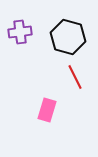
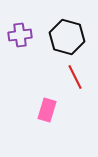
purple cross: moved 3 px down
black hexagon: moved 1 px left
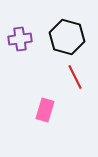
purple cross: moved 4 px down
pink rectangle: moved 2 px left
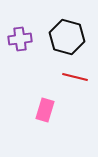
red line: rotated 50 degrees counterclockwise
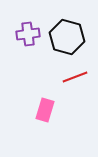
purple cross: moved 8 px right, 5 px up
red line: rotated 35 degrees counterclockwise
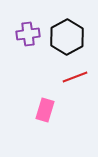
black hexagon: rotated 16 degrees clockwise
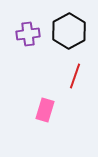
black hexagon: moved 2 px right, 6 px up
red line: moved 1 px up; rotated 50 degrees counterclockwise
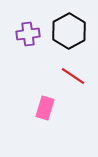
red line: moved 2 px left; rotated 75 degrees counterclockwise
pink rectangle: moved 2 px up
